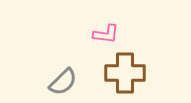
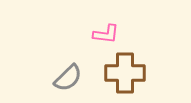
gray semicircle: moved 5 px right, 4 px up
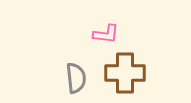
gray semicircle: moved 8 px right; rotated 52 degrees counterclockwise
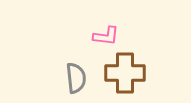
pink L-shape: moved 2 px down
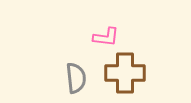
pink L-shape: moved 1 px down
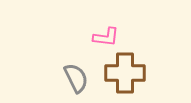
gray semicircle: rotated 20 degrees counterclockwise
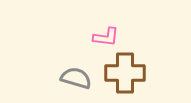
gray semicircle: rotated 48 degrees counterclockwise
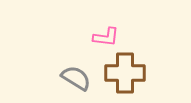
gray semicircle: rotated 16 degrees clockwise
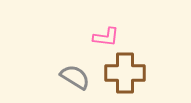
gray semicircle: moved 1 px left, 1 px up
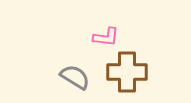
brown cross: moved 2 px right, 1 px up
